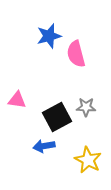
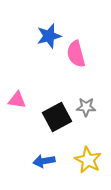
blue arrow: moved 15 px down
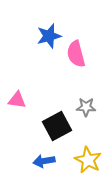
black square: moved 9 px down
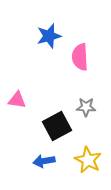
pink semicircle: moved 4 px right, 3 px down; rotated 12 degrees clockwise
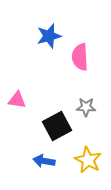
blue arrow: rotated 20 degrees clockwise
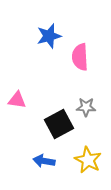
black square: moved 2 px right, 2 px up
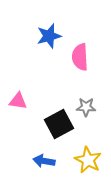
pink triangle: moved 1 px right, 1 px down
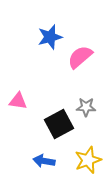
blue star: moved 1 px right, 1 px down
pink semicircle: rotated 52 degrees clockwise
yellow star: rotated 24 degrees clockwise
